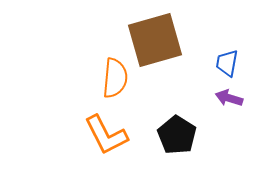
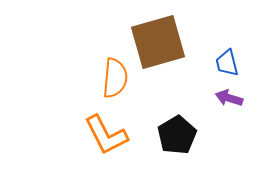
brown square: moved 3 px right, 2 px down
blue trapezoid: rotated 24 degrees counterclockwise
black pentagon: rotated 9 degrees clockwise
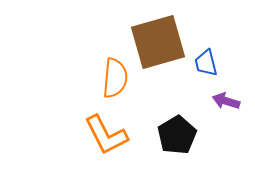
blue trapezoid: moved 21 px left
purple arrow: moved 3 px left, 3 px down
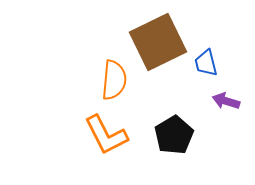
brown square: rotated 10 degrees counterclockwise
orange semicircle: moved 1 px left, 2 px down
black pentagon: moved 3 px left
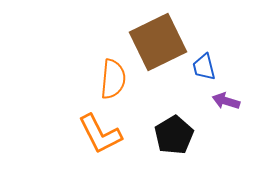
blue trapezoid: moved 2 px left, 4 px down
orange semicircle: moved 1 px left, 1 px up
orange L-shape: moved 6 px left, 1 px up
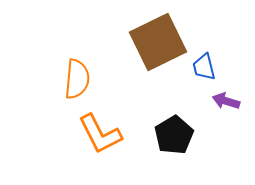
orange semicircle: moved 36 px left
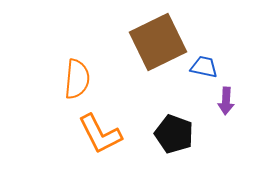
blue trapezoid: rotated 116 degrees clockwise
purple arrow: rotated 104 degrees counterclockwise
black pentagon: moved 1 px up; rotated 21 degrees counterclockwise
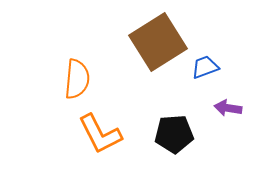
brown square: rotated 6 degrees counterclockwise
blue trapezoid: moved 1 px right; rotated 32 degrees counterclockwise
purple arrow: moved 2 px right, 7 px down; rotated 96 degrees clockwise
black pentagon: rotated 24 degrees counterclockwise
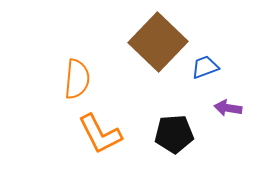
brown square: rotated 14 degrees counterclockwise
